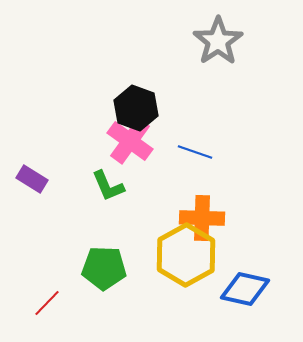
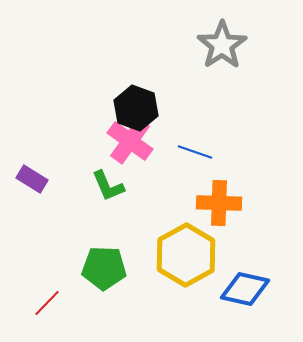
gray star: moved 4 px right, 4 px down
orange cross: moved 17 px right, 15 px up
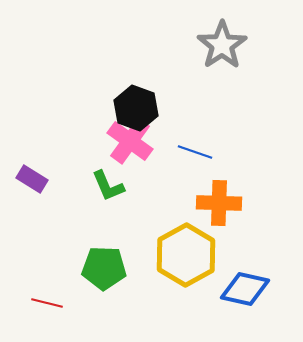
red line: rotated 60 degrees clockwise
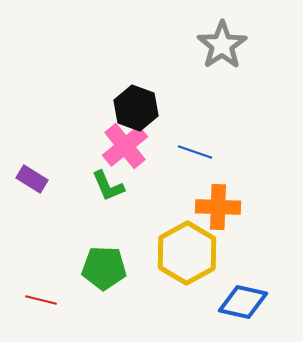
pink cross: moved 5 px left, 5 px down; rotated 15 degrees clockwise
orange cross: moved 1 px left, 4 px down
yellow hexagon: moved 1 px right, 2 px up
blue diamond: moved 2 px left, 13 px down
red line: moved 6 px left, 3 px up
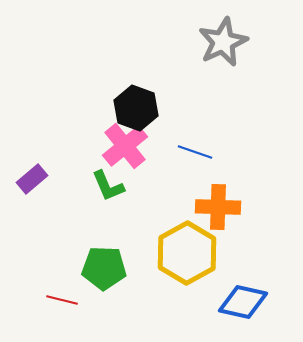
gray star: moved 1 px right, 3 px up; rotated 9 degrees clockwise
purple rectangle: rotated 72 degrees counterclockwise
red line: moved 21 px right
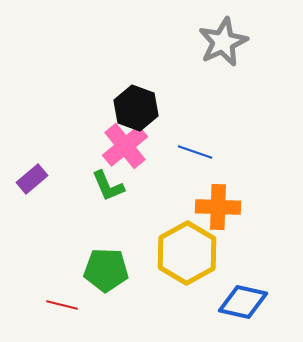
green pentagon: moved 2 px right, 2 px down
red line: moved 5 px down
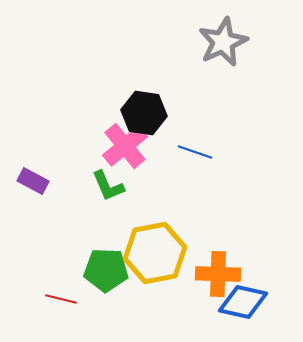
black hexagon: moved 8 px right, 5 px down; rotated 12 degrees counterclockwise
purple rectangle: moved 1 px right, 2 px down; rotated 68 degrees clockwise
orange cross: moved 67 px down
yellow hexagon: moved 32 px left; rotated 18 degrees clockwise
red line: moved 1 px left, 6 px up
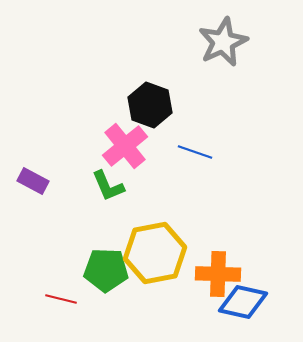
black hexagon: moved 6 px right, 8 px up; rotated 12 degrees clockwise
